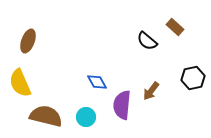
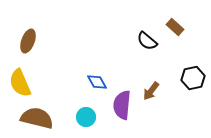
brown semicircle: moved 9 px left, 2 px down
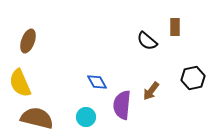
brown rectangle: rotated 48 degrees clockwise
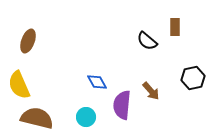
yellow semicircle: moved 1 px left, 2 px down
brown arrow: rotated 78 degrees counterclockwise
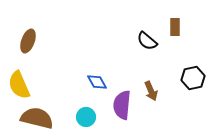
brown arrow: rotated 18 degrees clockwise
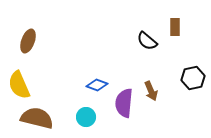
blue diamond: moved 3 px down; rotated 40 degrees counterclockwise
purple semicircle: moved 2 px right, 2 px up
